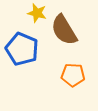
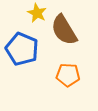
yellow star: rotated 12 degrees clockwise
orange pentagon: moved 5 px left
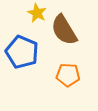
blue pentagon: moved 3 px down
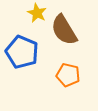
orange pentagon: rotated 10 degrees clockwise
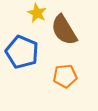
orange pentagon: moved 3 px left, 1 px down; rotated 20 degrees counterclockwise
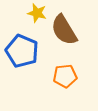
yellow star: rotated 12 degrees counterclockwise
blue pentagon: moved 1 px up
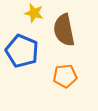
yellow star: moved 3 px left
brown semicircle: rotated 20 degrees clockwise
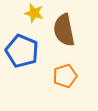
orange pentagon: rotated 10 degrees counterclockwise
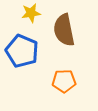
yellow star: moved 3 px left; rotated 24 degrees counterclockwise
orange pentagon: moved 1 px left, 5 px down; rotated 15 degrees clockwise
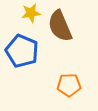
brown semicircle: moved 4 px left, 4 px up; rotated 12 degrees counterclockwise
orange pentagon: moved 5 px right, 4 px down
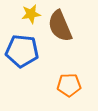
yellow star: moved 1 px down
blue pentagon: rotated 16 degrees counterclockwise
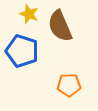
yellow star: moved 2 px left; rotated 30 degrees clockwise
blue pentagon: rotated 12 degrees clockwise
